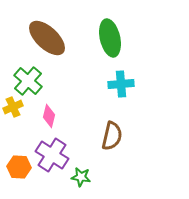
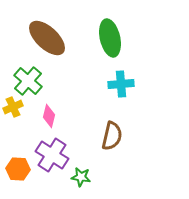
orange hexagon: moved 1 px left, 2 px down
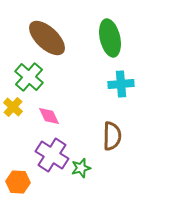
green cross: moved 1 px right, 4 px up
yellow cross: rotated 24 degrees counterclockwise
pink diamond: rotated 40 degrees counterclockwise
brown semicircle: rotated 12 degrees counterclockwise
orange hexagon: moved 13 px down
green star: moved 9 px up; rotated 24 degrees counterclockwise
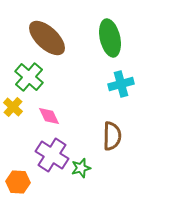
cyan cross: rotated 10 degrees counterclockwise
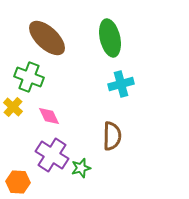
green cross: rotated 20 degrees counterclockwise
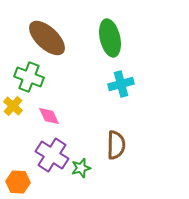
yellow cross: moved 1 px up
brown semicircle: moved 4 px right, 9 px down
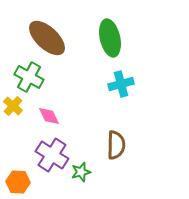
green cross: rotated 8 degrees clockwise
green star: moved 4 px down
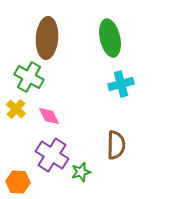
brown ellipse: rotated 51 degrees clockwise
yellow cross: moved 3 px right, 3 px down
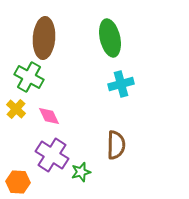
brown ellipse: moved 3 px left
